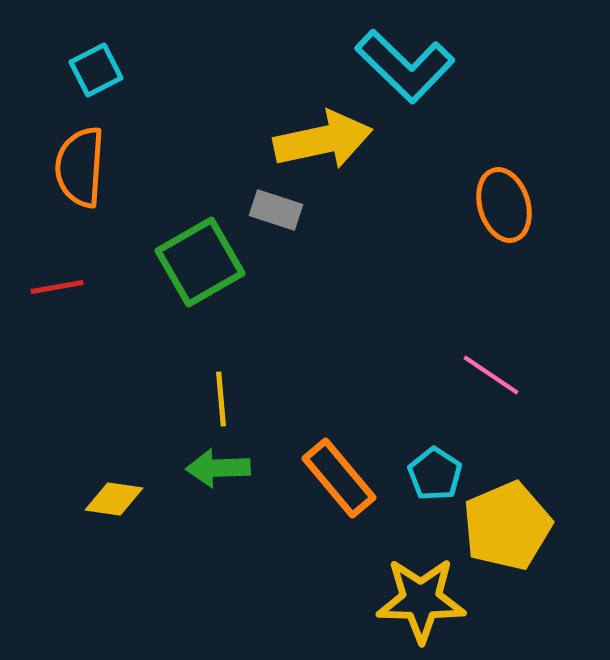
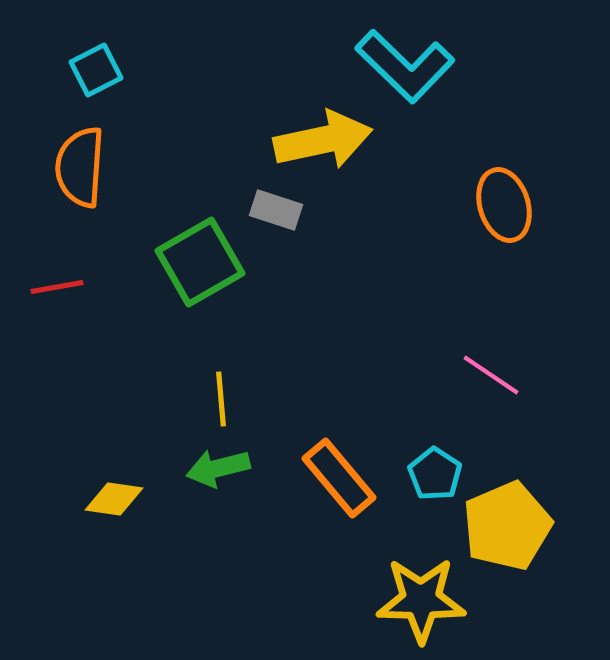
green arrow: rotated 12 degrees counterclockwise
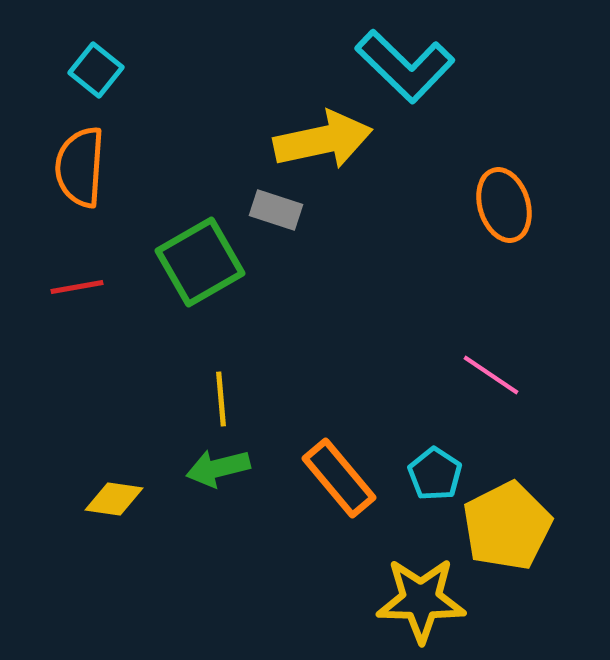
cyan square: rotated 24 degrees counterclockwise
red line: moved 20 px right
yellow pentagon: rotated 4 degrees counterclockwise
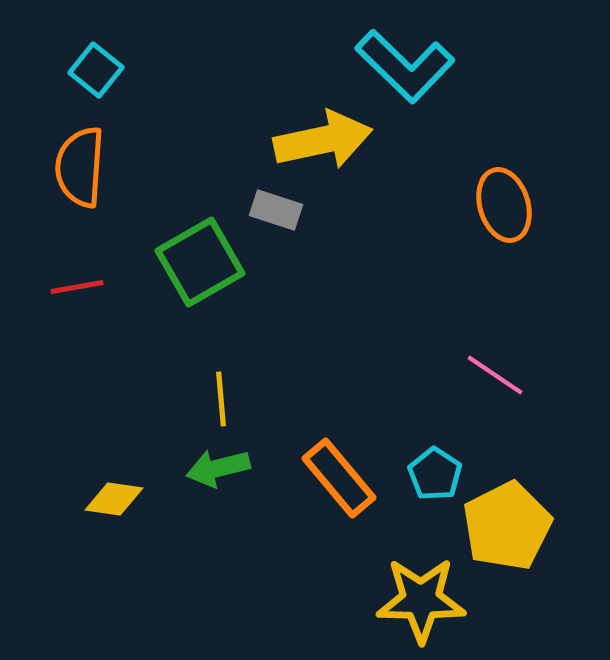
pink line: moved 4 px right
